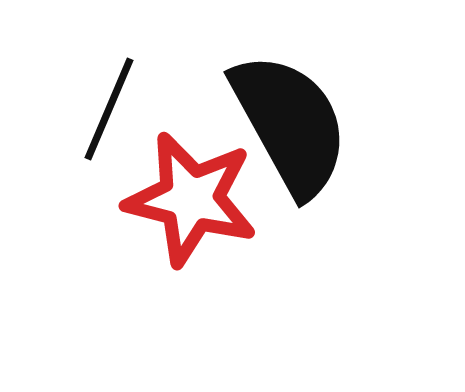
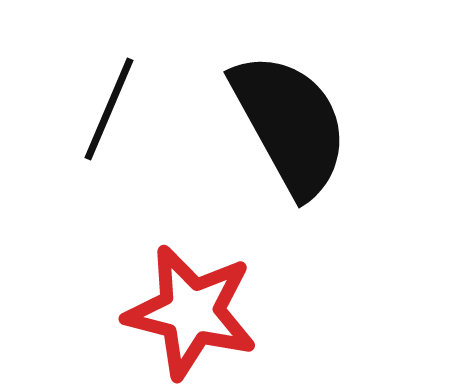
red star: moved 113 px down
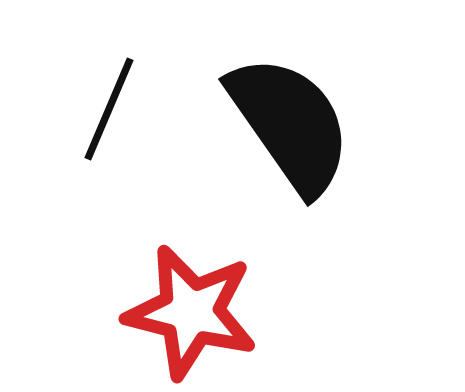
black semicircle: rotated 6 degrees counterclockwise
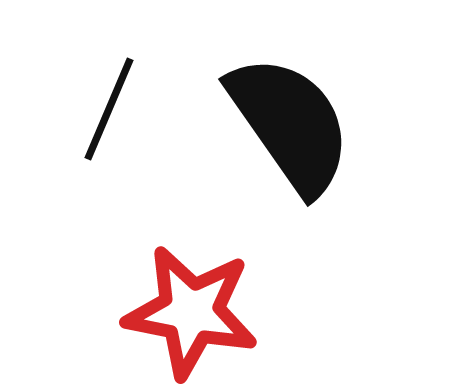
red star: rotated 3 degrees counterclockwise
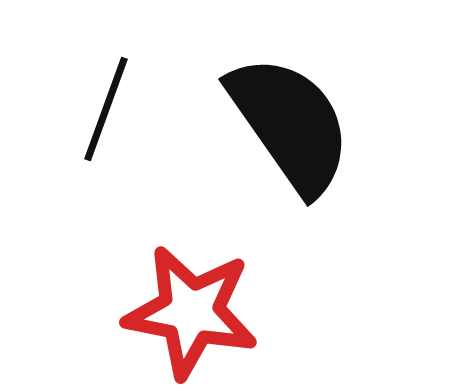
black line: moved 3 px left; rotated 3 degrees counterclockwise
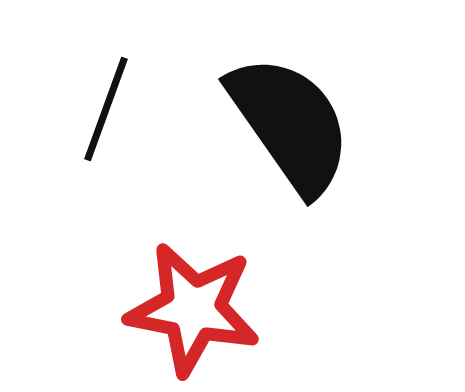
red star: moved 2 px right, 3 px up
